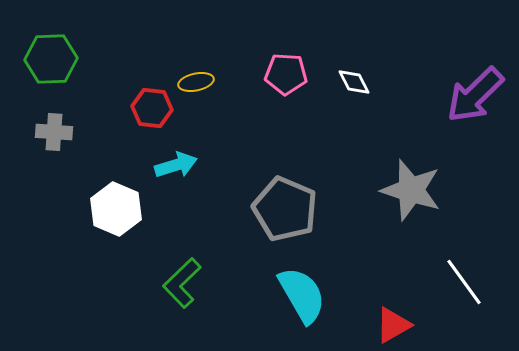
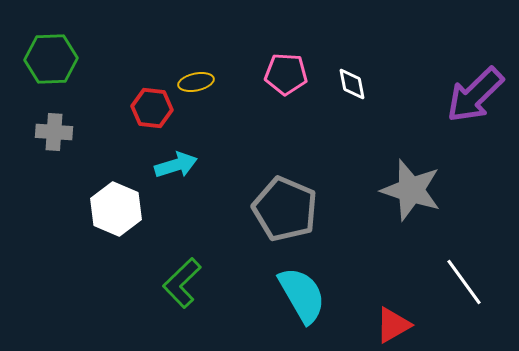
white diamond: moved 2 px left, 2 px down; rotated 16 degrees clockwise
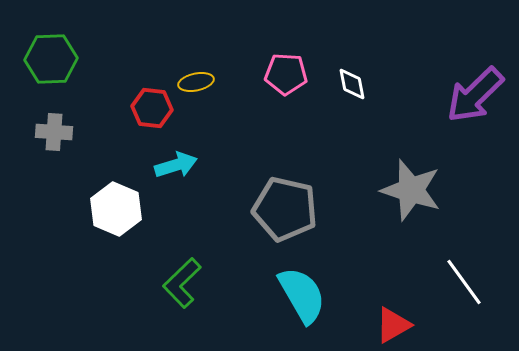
gray pentagon: rotated 10 degrees counterclockwise
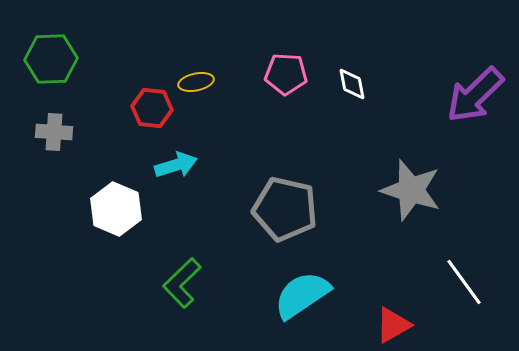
cyan semicircle: rotated 94 degrees counterclockwise
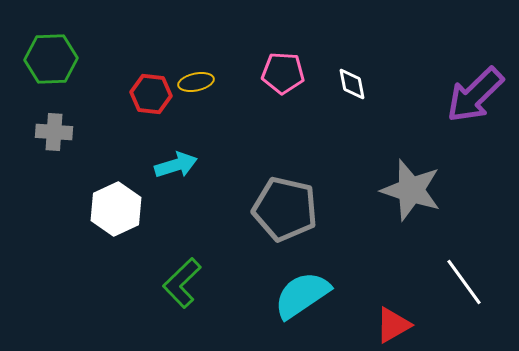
pink pentagon: moved 3 px left, 1 px up
red hexagon: moved 1 px left, 14 px up
white hexagon: rotated 12 degrees clockwise
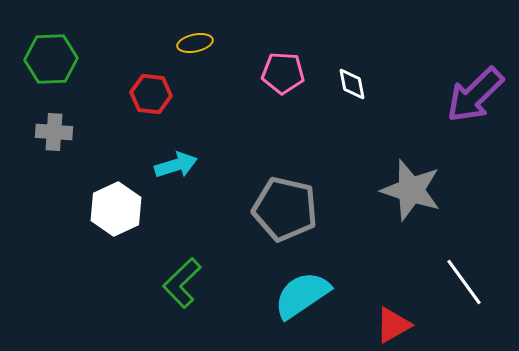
yellow ellipse: moved 1 px left, 39 px up
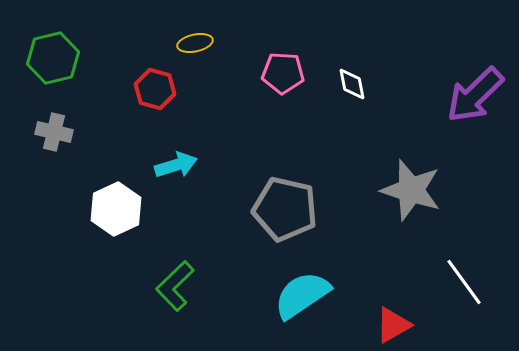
green hexagon: moved 2 px right, 1 px up; rotated 12 degrees counterclockwise
red hexagon: moved 4 px right, 5 px up; rotated 9 degrees clockwise
gray cross: rotated 9 degrees clockwise
green L-shape: moved 7 px left, 3 px down
